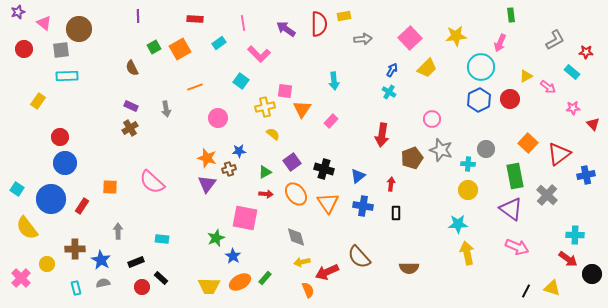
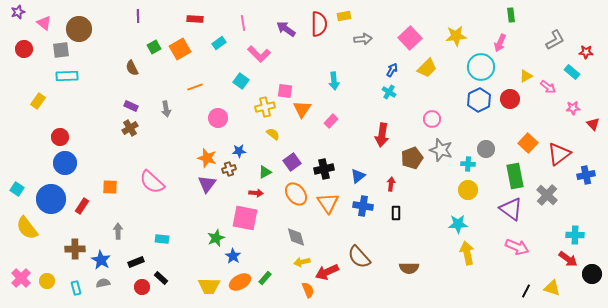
black cross at (324, 169): rotated 30 degrees counterclockwise
red arrow at (266, 194): moved 10 px left, 1 px up
yellow circle at (47, 264): moved 17 px down
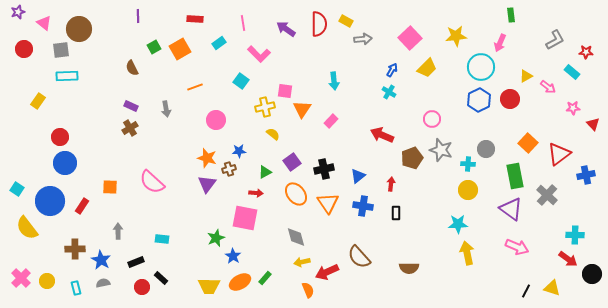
yellow rectangle at (344, 16): moved 2 px right, 5 px down; rotated 40 degrees clockwise
pink circle at (218, 118): moved 2 px left, 2 px down
red arrow at (382, 135): rotated 105 degrees clockwise
blue circle at (51, 199): moved 1 px left, 2 px down
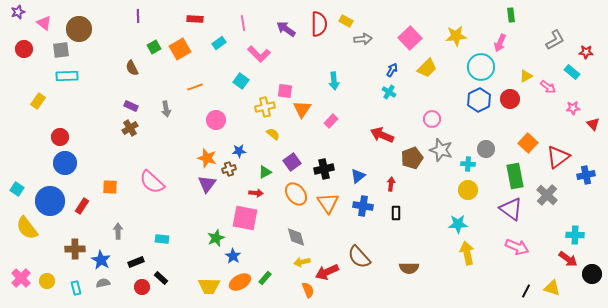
red triangle at (559, 154): moved 1 px left, 3 px down
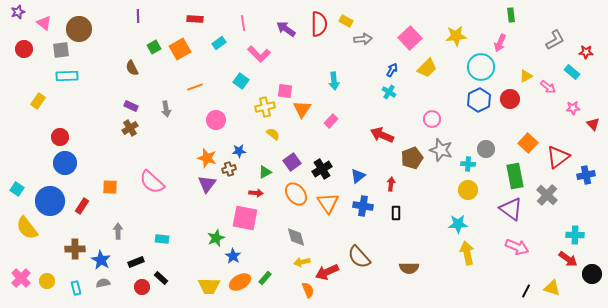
black cross at (324, 169): moved 2 px left; rotated 18 degrees counterclockwise
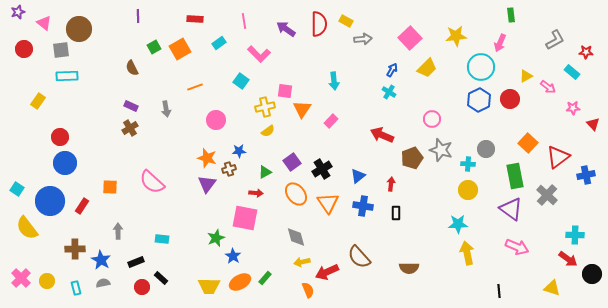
pink line at (243, 23): moved 1 px right, 2 px up
yellow semicircle at (273, 134): moved 5 px left, 3 px up; rotated 104 degrees clockwise
black line at (526, 291): moved 27 px left; rotated 32 degrees counterclockwise
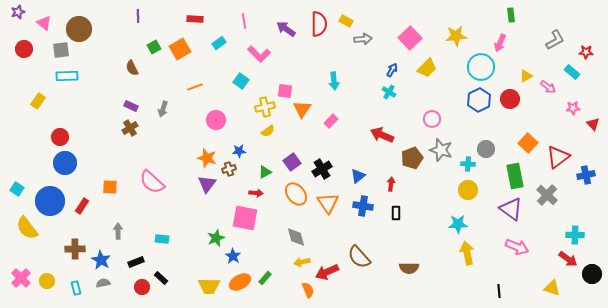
gray arrow at (166, 109): moved 3 px left; rotated 28 degrees clockwise
